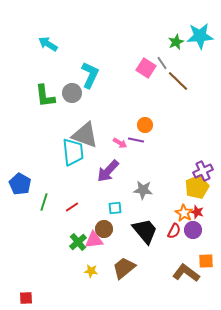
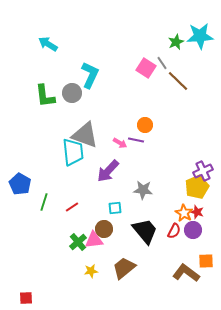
yellow star: rotated 16 degrees counterclockwise
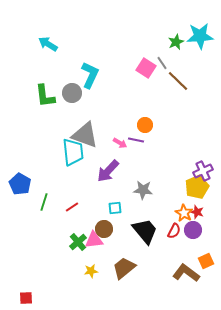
orange square: rotated 21 degrees counterclockwise
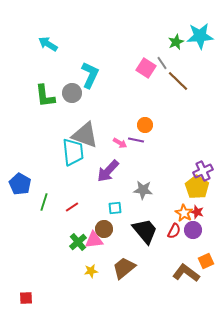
yellow pentagon: rotated 15 degrees counterclockwise
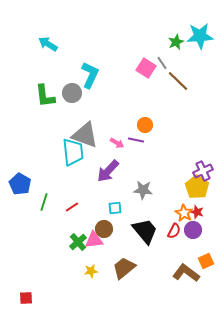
pink arrow: moved 3 px left
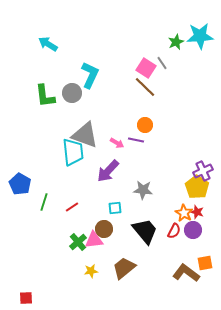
brown line: moved 33 px left, 6 px down
orange square: moved 1 px left, 2 px down; rotated 14 degrees clockwise
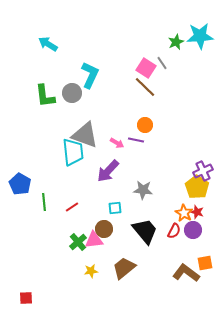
green line: rotated 24 degrees counterclockwise
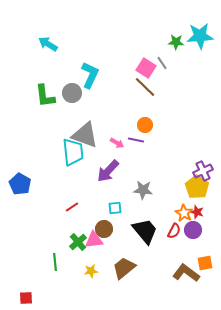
green star: rotated 28 degrees clockwise
green line: moved 11 px right, 60 px down
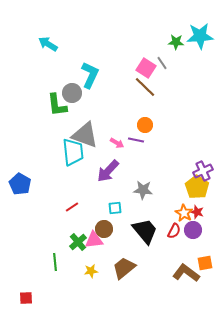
green L-shape: moved 12 px right, 9 px down
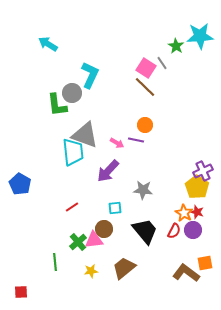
green star: moved 4 px down; rotated 28 degrees clockwise
red square: moved 5 px left, 6 px up
